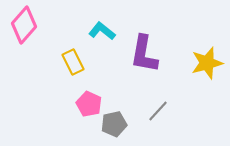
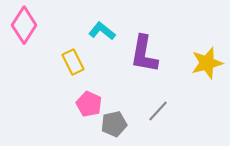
pink diamond: rotated 9 degrees counterclockwise
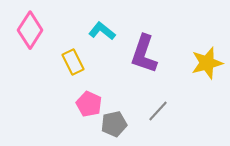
pink diamond: moved 6 px right, 5 px down
purple L-shape: rotated 9 degrees clockwise
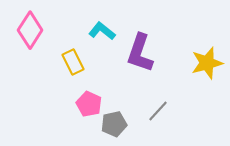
purple L-shape: moved 4 px left, 1 px up
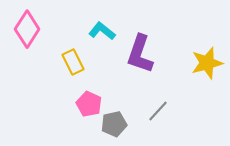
pink diamond: moved 3 px left, 1 px up
purple L-shape: moved 1 px down
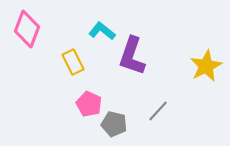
pink diamond: rotated 12 degrees counterclockwise
purple L-shape: moved 8 px left, 2 px down
yellow star: moved 1 px left, 3 px down; rotated 12 degrees counterclockwise
gray pentagon: rotated 25 degrees clockwise
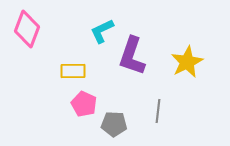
cyan L-shape: rotated 64 degrees counterclockwise
yellow rectangle: moved 9 px down; rotated 65 degrees counterclockwise
yellow star: moved 19 px left, 4 px up
pink pentagon: moved 5 px left
gray line: rotated 35 degrees counterclockwise
gray pentagon: rotated 10 degrees counterclockwise
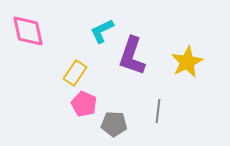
pink diamond: moved 1 px right, 2 px down; rotated 33 degrees counterclockwise
yellow rectangle: moved 2 px right, 2 px down; rotated 55 degrees counterclockwise
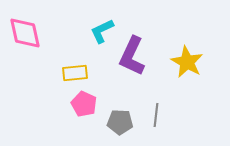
pink diamond: moved 3 px left, 2 px down
purple L-shape: rotated 6 degrees clockwise
yellow star: rotated 16 degrees counterclockwise
yellow rectangle: rotated 50 degrees clockwise
gray line: moved 2 px left, 4 px down
gray pentagon: moved 6 px right, 2 px up
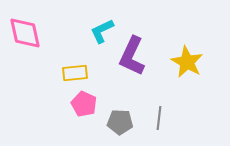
gray line: moved 3 px right, 3 px down
